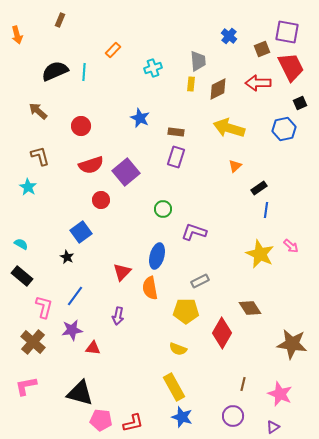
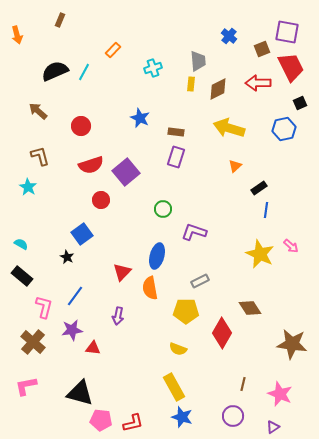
cyan line at (84, 72): rotated 24 degrees clockwise
blue square at (81, 232): moved 1 px right, 2 px down
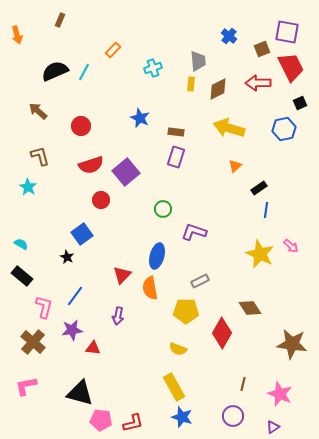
red triangle at (122, 272): moved 3 px down
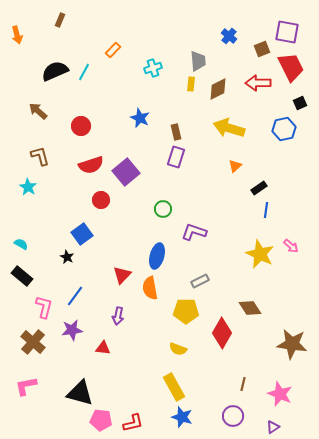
brown rectangle at (176, 132): rotated 70 degrees clockwise
red triangle at (93, 348): moved 10 px right
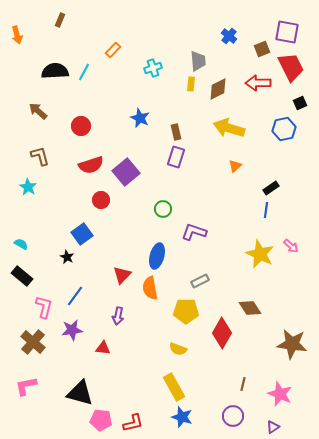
black semicircle at (55, 71): rotated 20 degrees clockwise
black rectangle at (259, 188): moved 12 px right
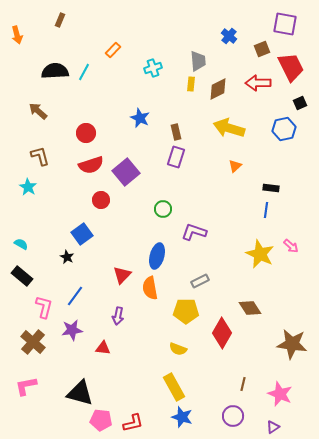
purple square at (287, 32): moved 2 px left, 8 px up
red circle at (81, 126): moved 5 px right, 7 px down
black rectangle at (271, 188): rotated 42 degrees clockwise
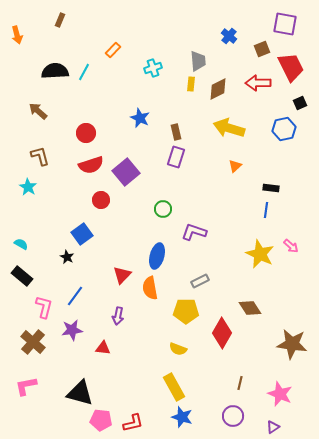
brown line at (243, 384): moved 3 px left, 1 px up
